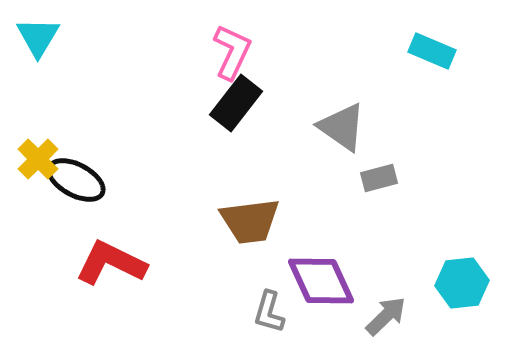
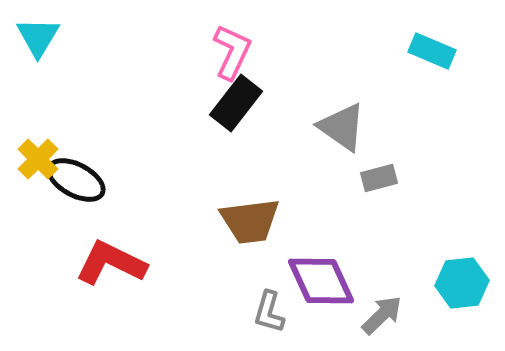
gray arrow: moved 4 px left, 1 px up
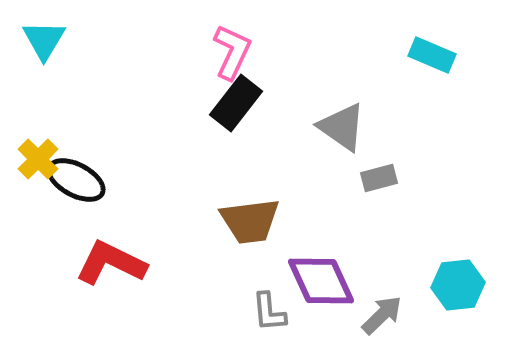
cyan triangle: moved 6 px right, 3 px down
cyan rectangle: moved 4 px down
cyan hexagon: moved 4 px left, 2 px down
gray L-shape: rotated 21 degrees counterclockwise
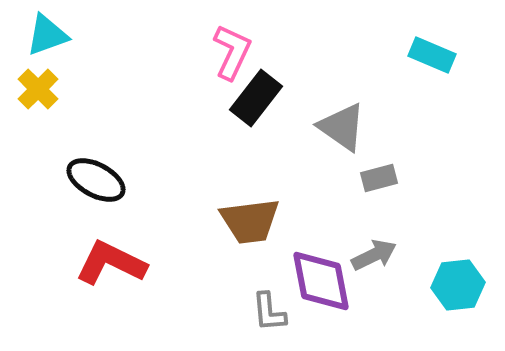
cyan triangle: moved 3 px right, 5 px up; rotated 39 degrees clockwise
black rectangle: moved 20 px right, 5 px up
yellow cross: moved 70 px up
black ellipse: moved 20 px right
purple diamond: rotated 14 degrees clockwise
gray arrow: moved 8 px left, 60 px up; rotated 18 degrees clockwise
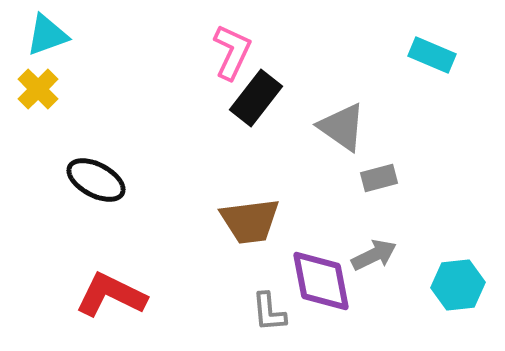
red L-shape: moved 32 px down
